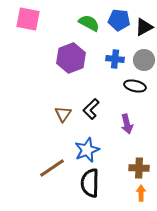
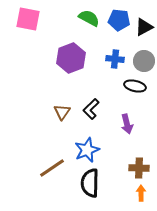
green semicircle: moved 5 px up
gray circle: moved 1 px down
brown triangle: moved 1 px left, 2 px up
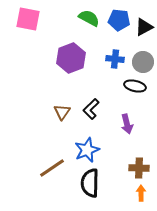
gray circle: moved 1 px left, 1 px down
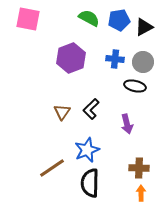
blue pentagon: rotated 15 degrees counterclockwise
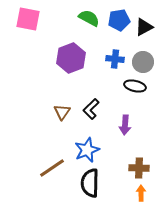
purple arrow: moved 2 px left, 1 px down; rotated 18 degrees clockwise
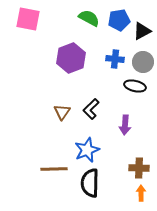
black triangle: moved 2 px left, 4 px down
brown line: moved 2 px right, 1 px down; rotated 32 degrees clockwise
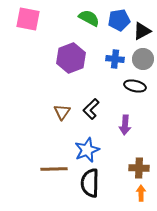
gray circle: moved 3 px up
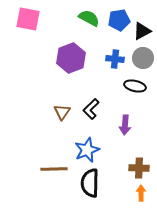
gray circle: moved 1 px up
